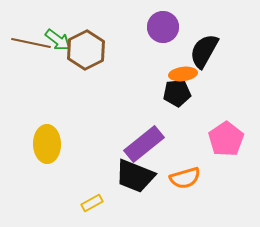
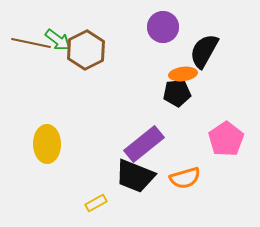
yellow rectangle: moved 4 px right
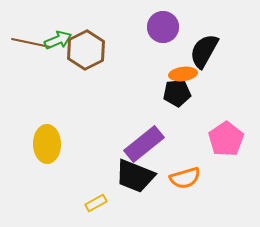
green arrow: rotated 60 degrees counterclockwise
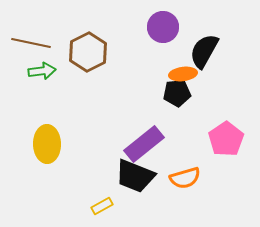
green arrow: moved 16 px left, 31 px down; rotated 16 degrees clockwise
brown hexagon: moved 2 px right, 2 px down
yellow rectangle: moved 6 px right, 3 px down
